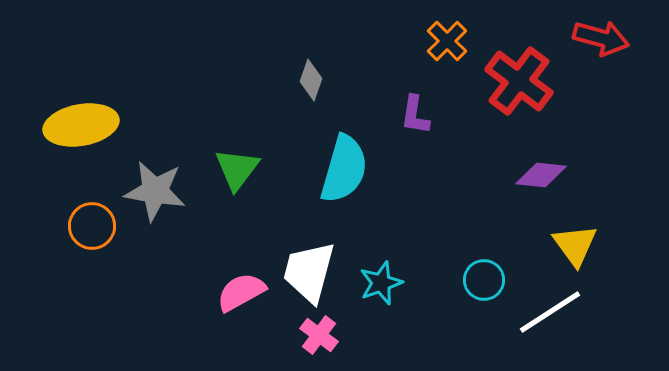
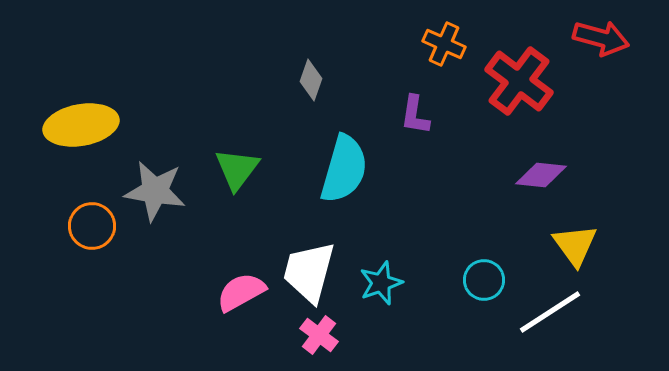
orange cross: moved 3 px left, 3 px down; rotated 21 degrees counterclockwise
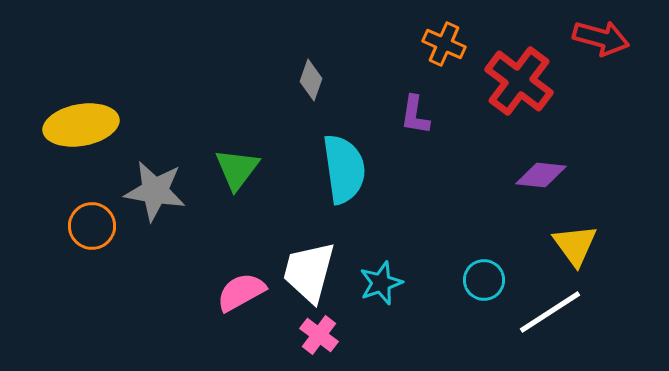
cyan semicircle: rotated 24 degrees counterclockwise
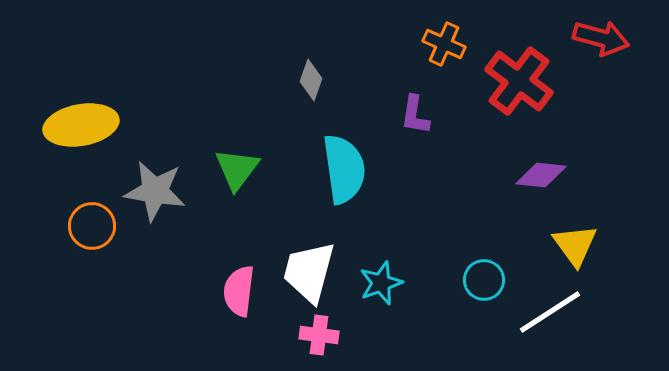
pink semicircle: moved 2 px left, 1 px up; rotated 54 degrees counterclockwise
pink cross: rotated 30 degrees counterclockwise
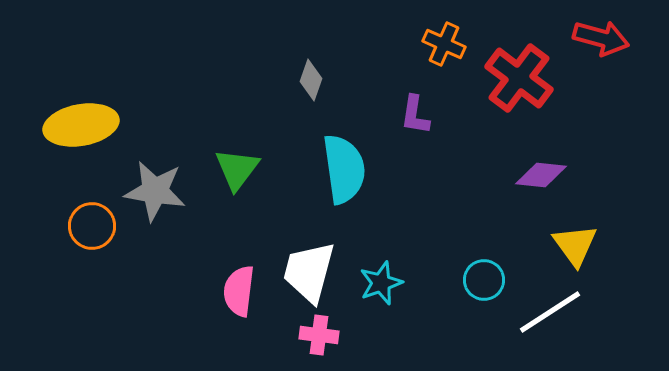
red cross: moved 3 px up
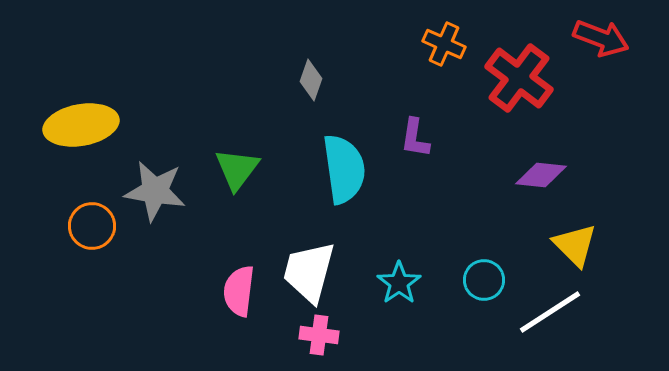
red arrow: rotated 6 degrees clockwise
purple L-shape: moved 23 px down
yellow triangle: rotated 9 degrees counterclockwise
cyan star: moved 18 px right; rotated 15 degrees counterclockwise
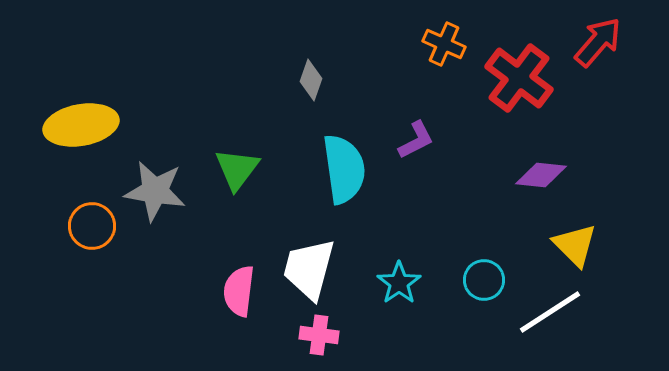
red arrow: moved 3 px left, 4 px down; rotated 70 degrees counterclockwise
purple L-shape: moved 1 px right, 2 px down; rotated 126 degrees counterclockwise
white trapezoid: moved 3 px up
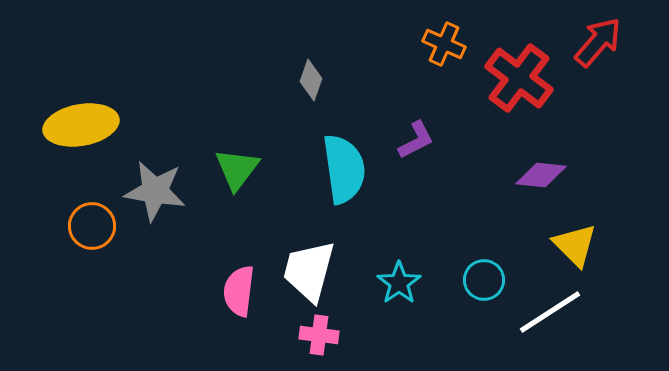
white trapezoid: moved 2 px down
